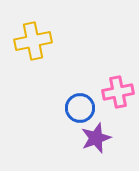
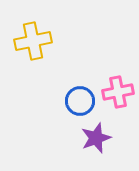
blue circle: moved 7 px up
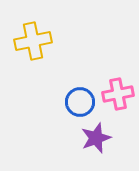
pink cross: moved 2 px down
blue circle: moved 1 px down
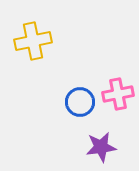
purple star: moved 5 px right, 9 px down; rotated 12 degrees clockwise
